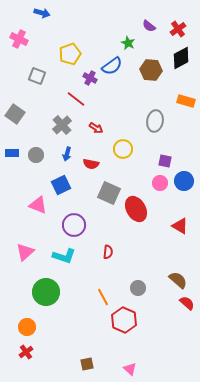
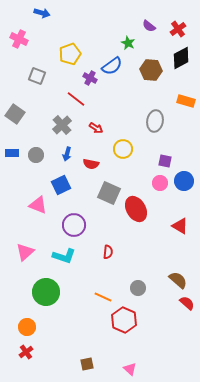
orange line at (103, 297): rotated 36 degrees counterclockwise
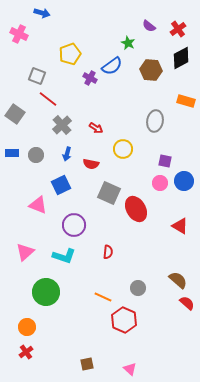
pink cross at (19, 39): moved 5 px up
red line at (76, 99): moved 28 px left
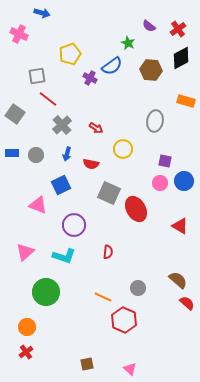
gray square at (37, 76): rotated 30 degrees counterclockwise
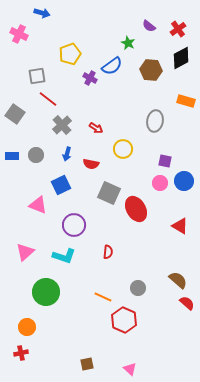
blue rectangle at (12, 153): moved 3 px down
red cross at (26, 352): moved 5 px left, 1 px down; rotated 24 degrees clockwise
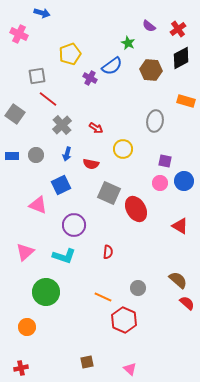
red cross at (21, 353): moved 15 px down
brown square at (87, 364): moved 2 px up
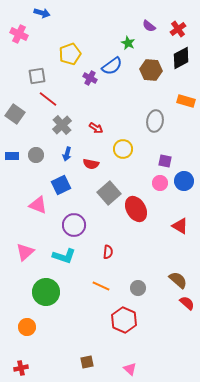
gray square at (109, 193): rotated 25 degrees clockwise
orange line at (103, 297): moved 2 px left, 11 px up
